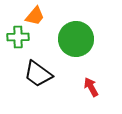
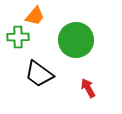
green circle: moved 1 px down
black trapezoid: moved 1 px right
red arrow: moved 3 px left, 1 px down
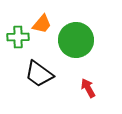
orange trapezoid: moved 7 px right, 8 px down
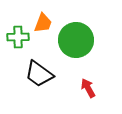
orange trapezoid: moved 1 px right, 1 px up; rotated 20 degrees counterclockwise
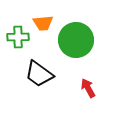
orange trapezoid: rotated 65 degrees clockwise
